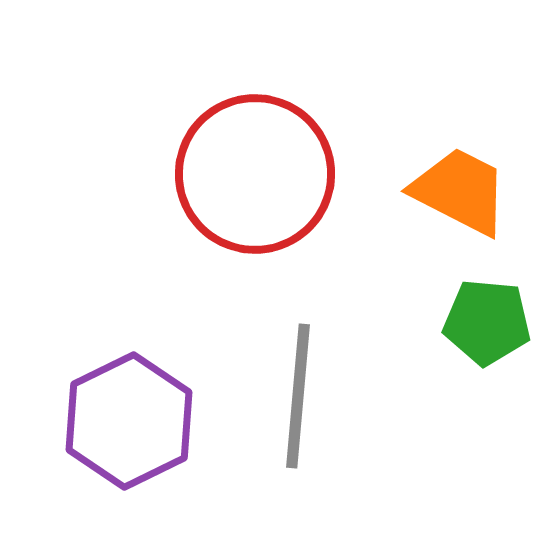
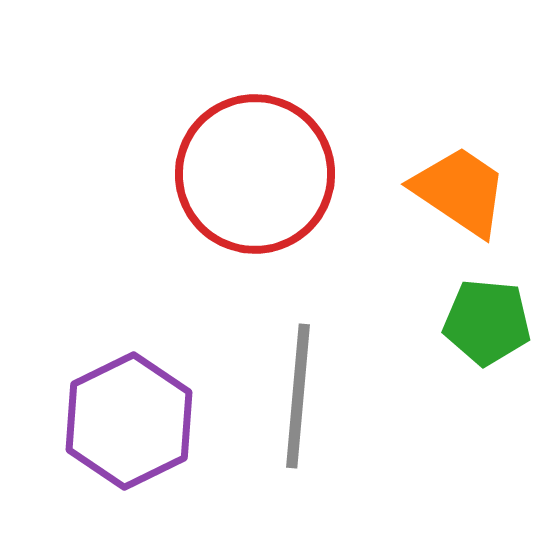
orange trapezoid: rotated 7 degrees clockwise
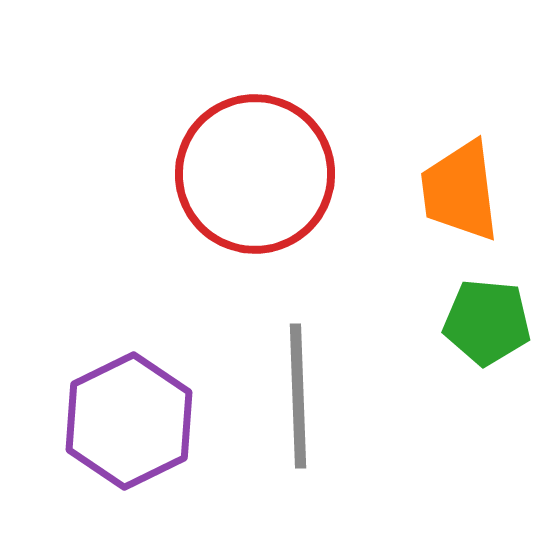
orange trapezoid: rotated 131 degrees counterclockwise
gray line: rotated 7 degrees counterclockwise
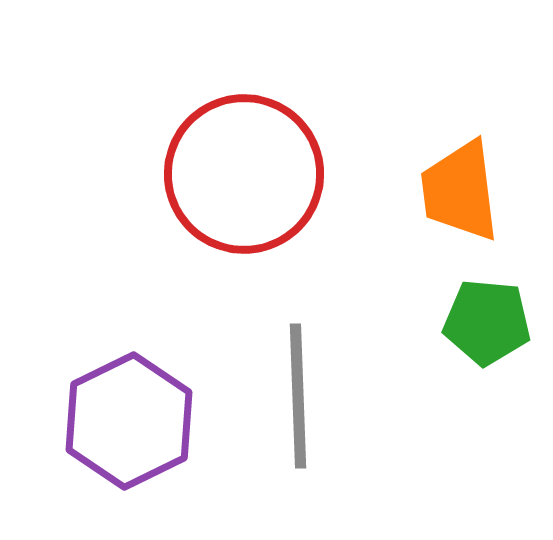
red circle: moved 11 px left
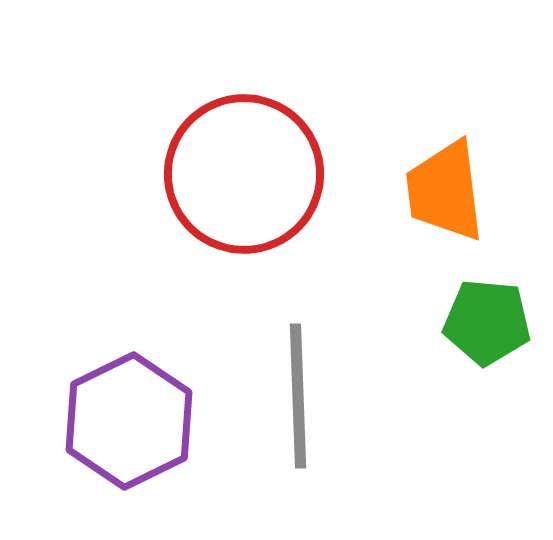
orange trapezoid: moved 15 px left
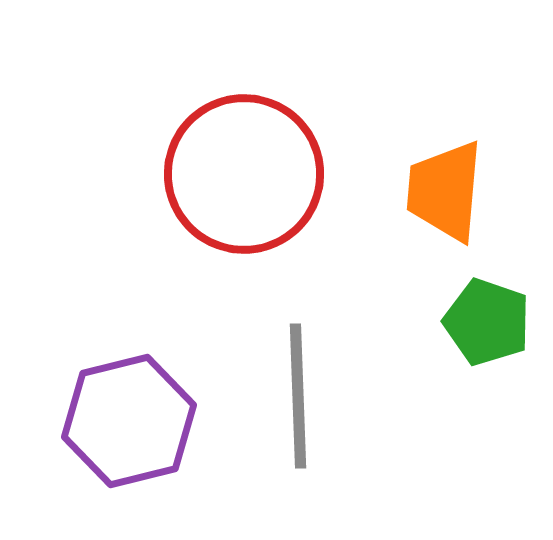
orange trapezoid: rotated 12 degrees clockwise
green pentagon: rotated 14 degrees clockwise
purple hexagon: rotated 12 degrees clockwise
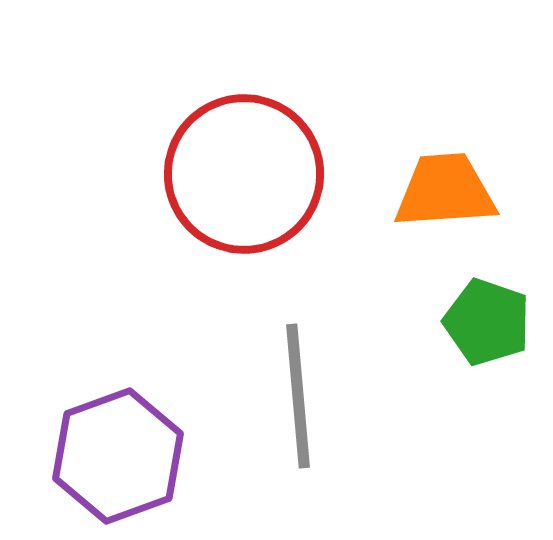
orange trapezoid: rotated 81 degrees clockwise
gray line: rotated 3 degrees counterclockwise
purple hexagon: moved 11 px left, 35 px down; rotated 6 degrees counterclockwise
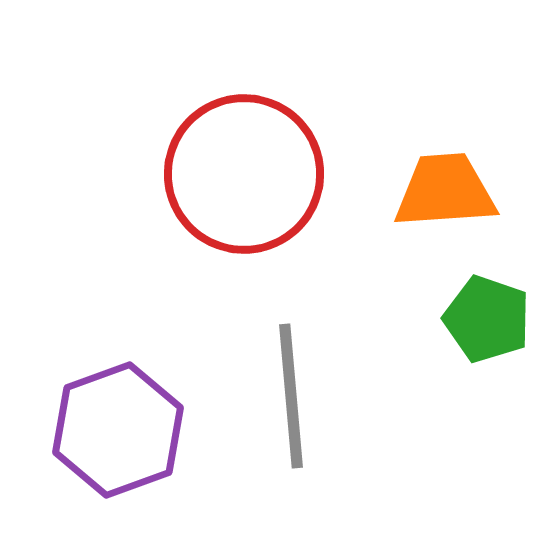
green pentagon: moved 3 px up
gray line: moved 7 px left
purple hexagon: moved 26 px up
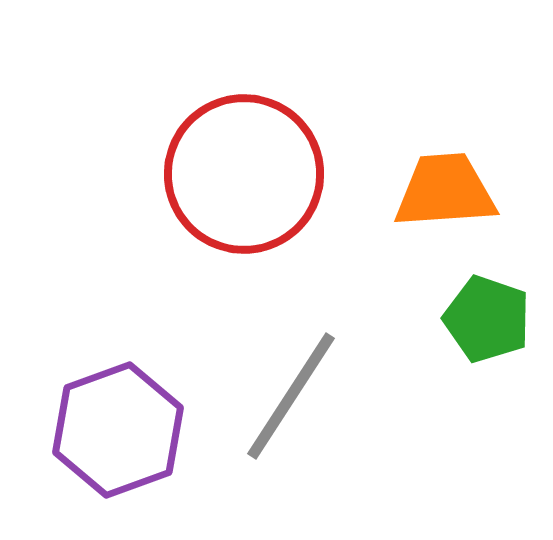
gray line: rotated 38 degrees clockwise
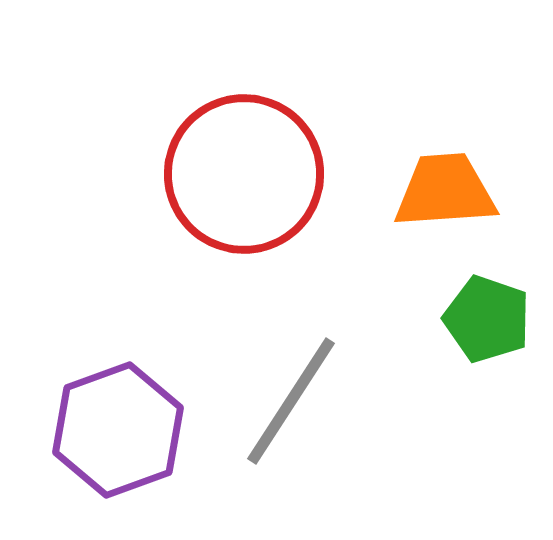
gray line: moved 5 px down
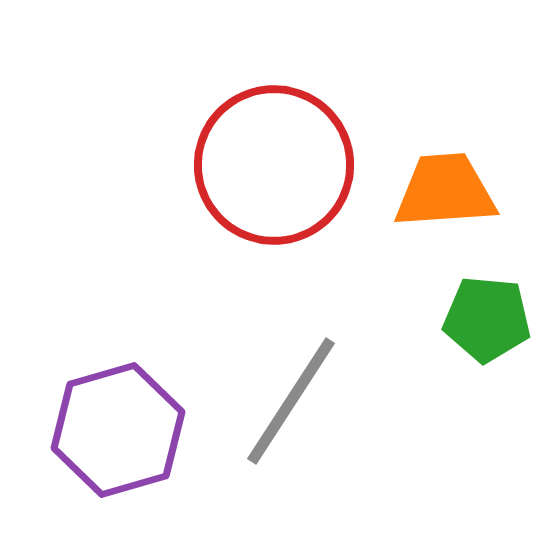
red circle: moved 30 px right, 9 px up
green pentagon: rotated 14 degrees counterclockwise
purple hexagon: rotated 4 degrees clockwise
